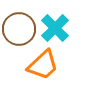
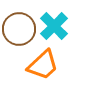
cyan cross: moved 1 px left, 2 px up
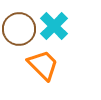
orange trapezoid: rotated 92 degrees counterclockwise
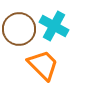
cyan cross: rotated 16 degrees counterclockwise
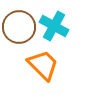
brown circle: moved 2 px up
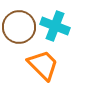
cyan cross: moved 1 px right; rotated 8 degrees counterclockwise
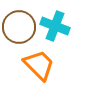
orange trapezoid: moved 4 px left
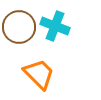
orange trapezoid: moved 9 px down
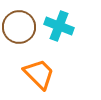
cyan cross: moved 4 px right
